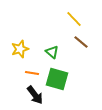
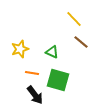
green triangle: rotated 16 degrees counterclockwise
green square: moved 1 px right, 1 px down
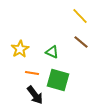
yellow line: moved 6 px right, 3 px up
yellow star: rotated 12 degrees counterclockwise
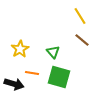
yellow line: rotated 12 degrees clockwise
brown line: moved 1 px right, 2 px up
green triangle: moved 1 px right; rotated 24 degrees clockwise
green square: moved 1 px right, 3 px up
black arrow: moved 21 px left, 11 px up; rotated 36 degrees counterclockwise
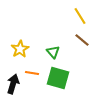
green square: moved 1 px left, 1 px down
black arrow: moved 1 px left; rotated 90 degrees counterclockwise
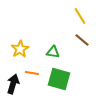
green triangle: rotated 40 degrees counterclockwise
green square: moved 1 px right, 1 px down
